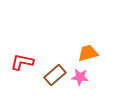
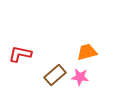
orange trapezoid: moved 1 px left, 1 px up
red L-shape: moved 2 px left, 8 px up
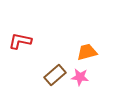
red L-shape: moved 13 px up
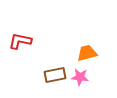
orange trapezoid: moved 1 px down
brown rectangle: rotated 30 degrees clockwise
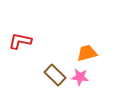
brown rectangle: rotated 55 degrees clockwise
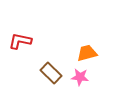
brown rectangle: moved 4 px left, 2 px up
